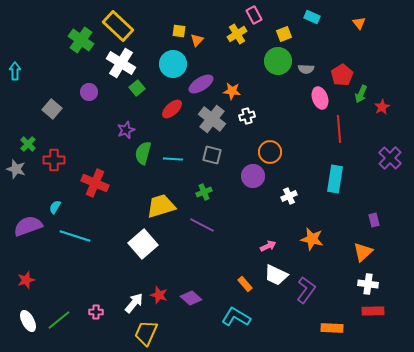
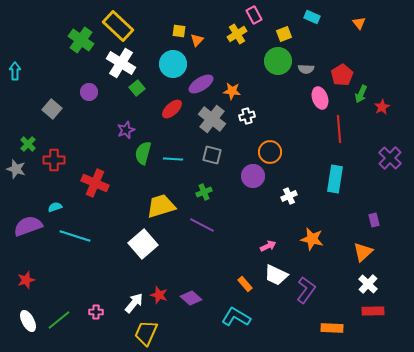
cyan semicircle at (55, 207): rotated 40 degrees clockwise
white cross at (368, 284): rotated 36 degrees clockwise
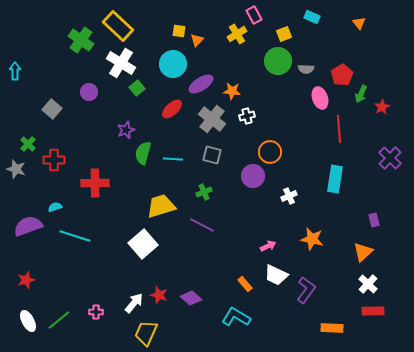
red cross at (95, 183): rotated 24 degrees counterclockwise
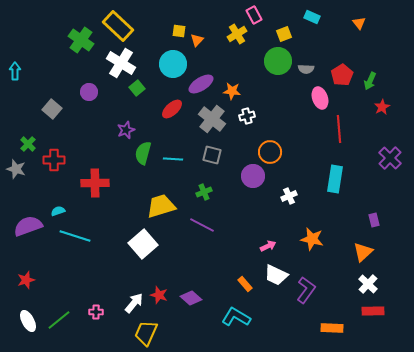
green arrow at (361, 94): moved 9 px right, 13 px up
cyan semicircle at (55, 207): moved 3 px right, 4 px down
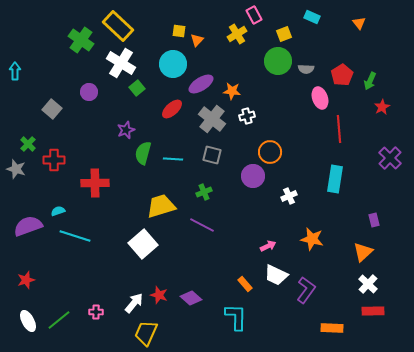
cyan L-shape at (236, 317): rotated 60 degrees clockwise
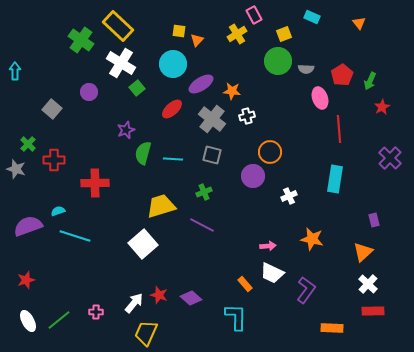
pink arrow at (268, 246): rotated 21 degrees clockwise
white trapezoid at (276, 275): moved 4 px left, 2 px up
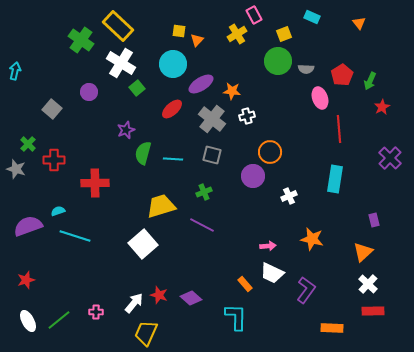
cyan arrow at (15, 71): rotated 12 degrees clockwise
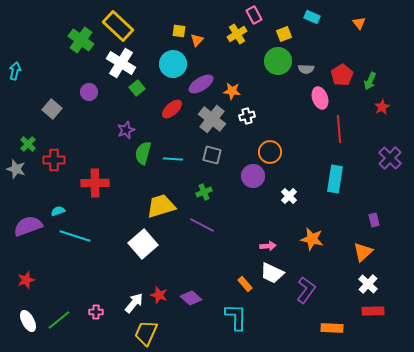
white cross at (289, 196): rotated 21 degrees counterclockwise
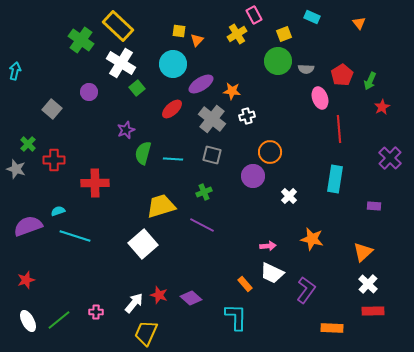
purple rectangle at (374, 220): moved 14 px up; rotated 72 degrees counterclockwise
